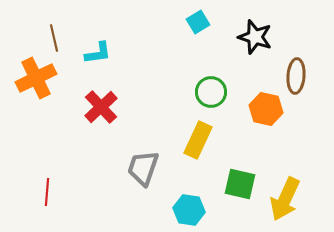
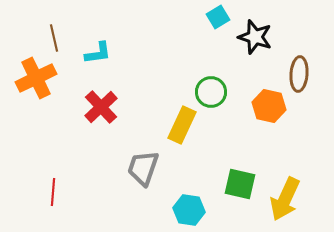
cyan square: moved 20 px right, 5 px up
brown ellipse: moved 3 px right, 2 px up
orange hexagon: moved 3 px right, 3 px up
yellow rectangle: moved 16 px left, 15 px up
red line: moved 6 px right
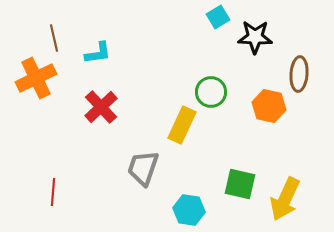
black star: rotated 16 degrees counterclockwise
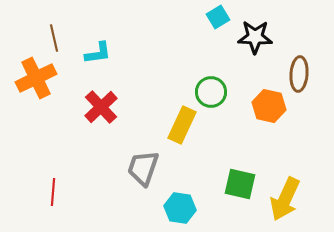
cyan hexagon: moved 9 px left, 2 px up
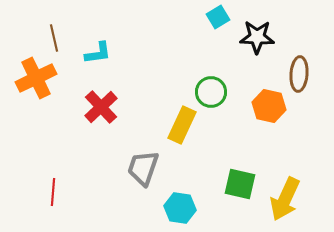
black star: moved 2 px right
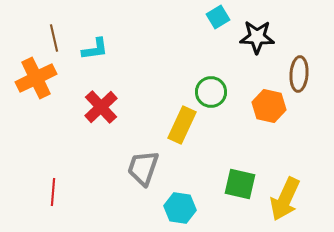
cyan L-shape: moved 3 px left, 4 px up
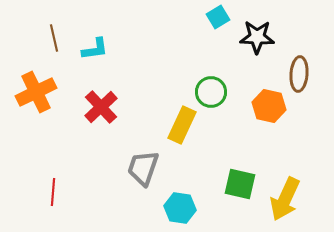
orange cross: moved 14 px down
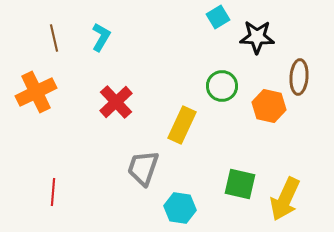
cyan L-shape: moved 6 px right, 12 px up; rotated 52 degrees counterclockwise
brown ellipse: moved 3 px down
green circle: moved 11 px right, 6 px up
red cross: moved 15 px right, 5 px up
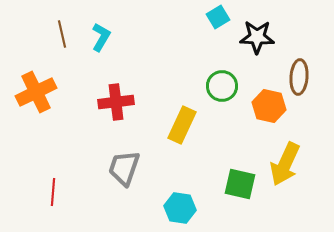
brown line: moved 8 px right, 4 px up
red cross: rotated 36 degrees clockwise
gray trapezoid: moved 19 px left
yellow arrow: moved 35 px up
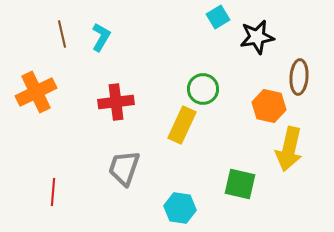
black star: rotated 12 degrees counterclockwise
green circle: moved 19 px left, 3 px down
yellow arrow: moved 4 px right, 15 px up; rotated 12 degrees counterclockwise
